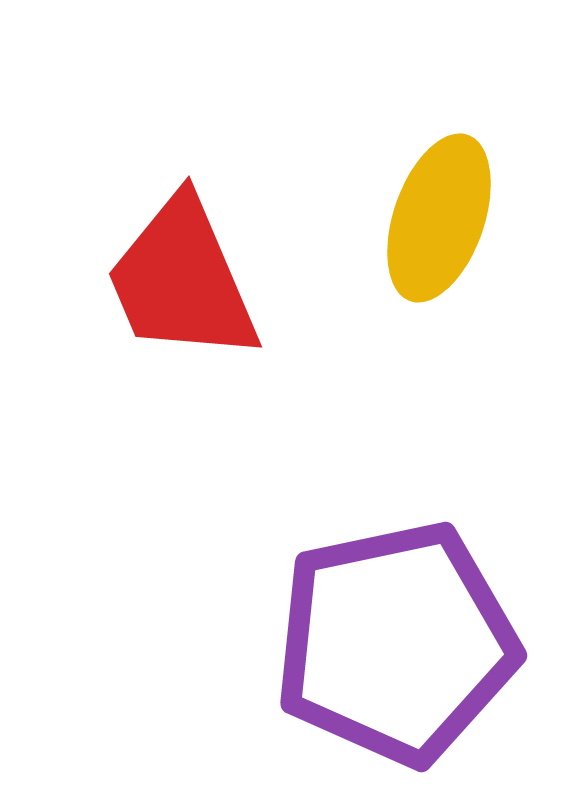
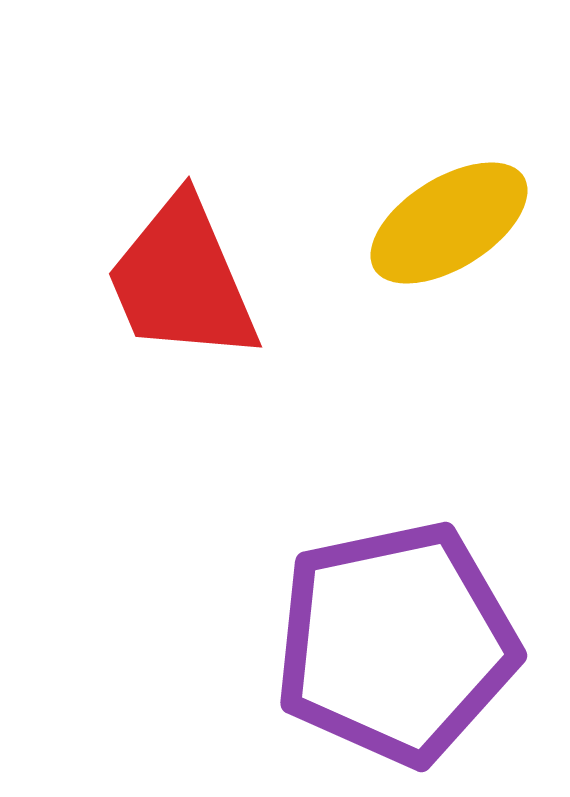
yellow ellipse: moved 10 px right, 5 px down; rotated 39 degrees clockwise
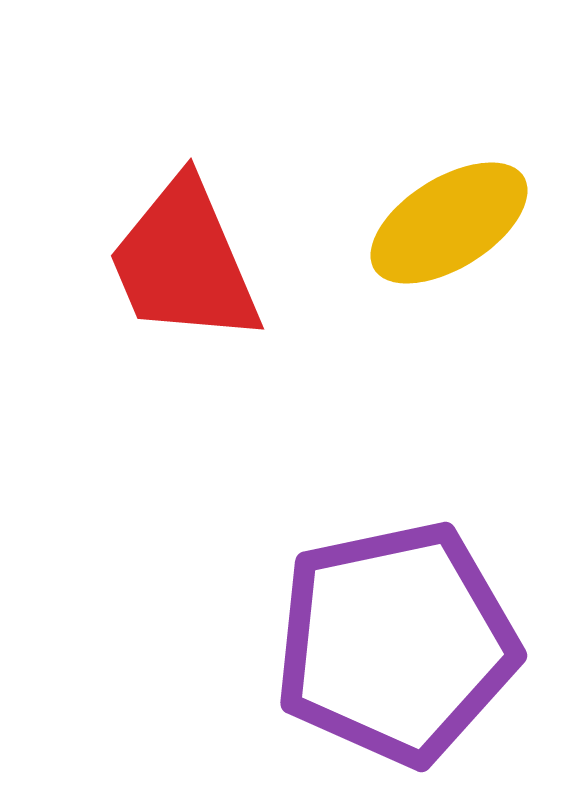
red trapezoid: moved 2 px right, 18 px up
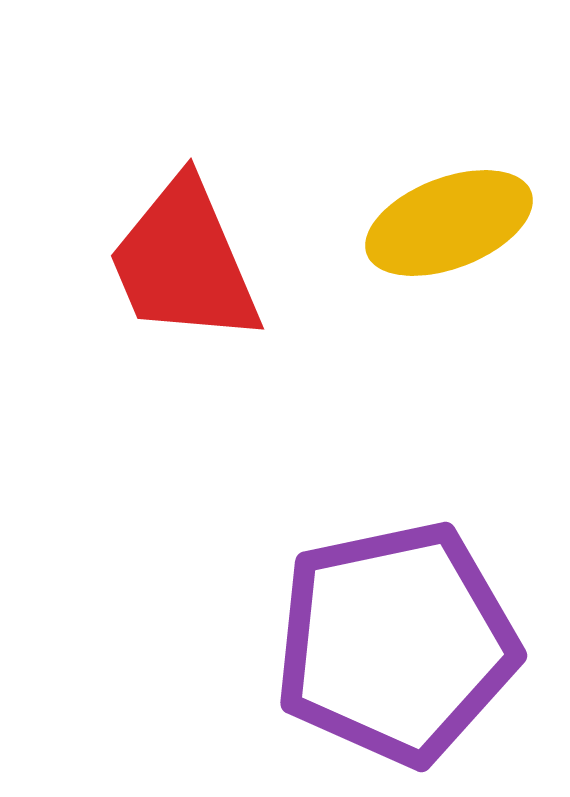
yellow ellipse: rotated 11 degrees clockwise
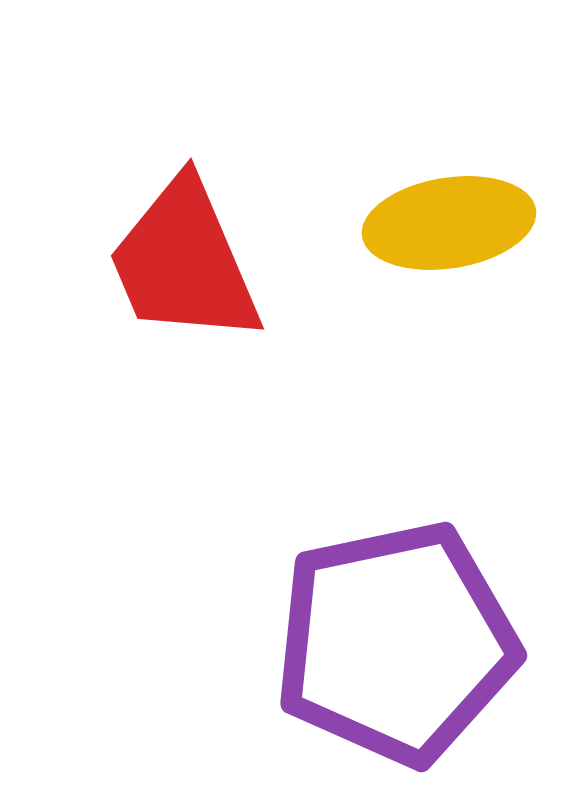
yellow ellipse: rotated 12 degrees clockwise
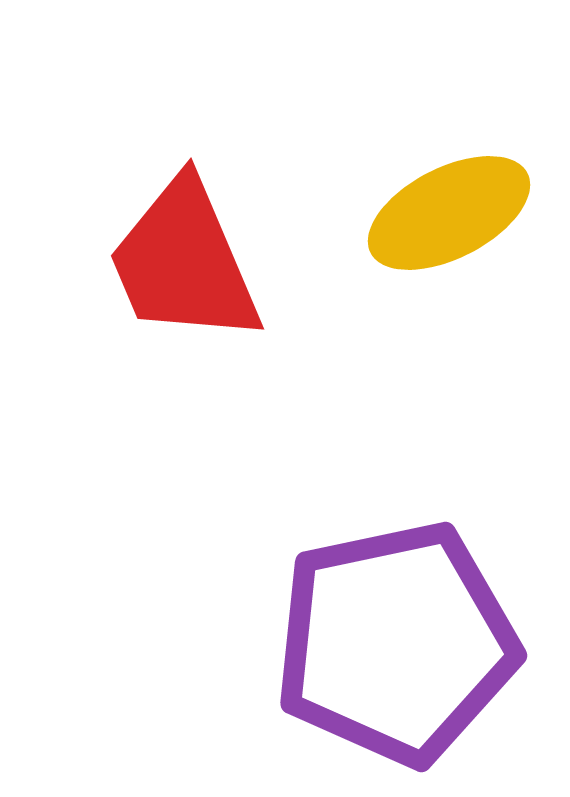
yellow ellipse: moved 10 px up; rotated 18 degrees counterclockwise
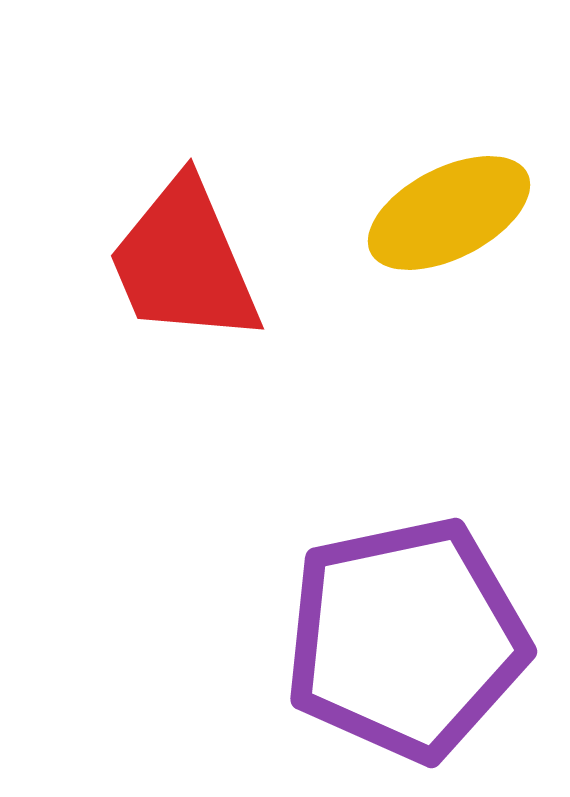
purple pentagon: moved 10 px right, 4 px up
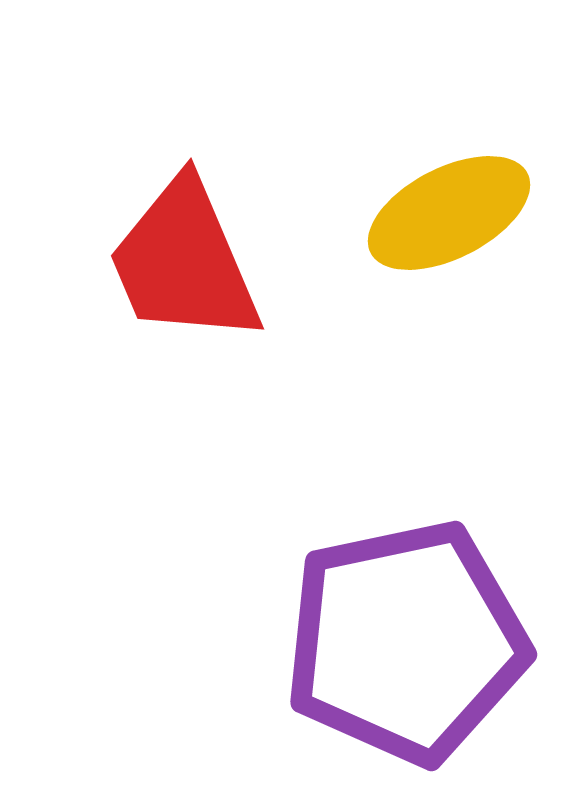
purple pentagon: moved 3 px down
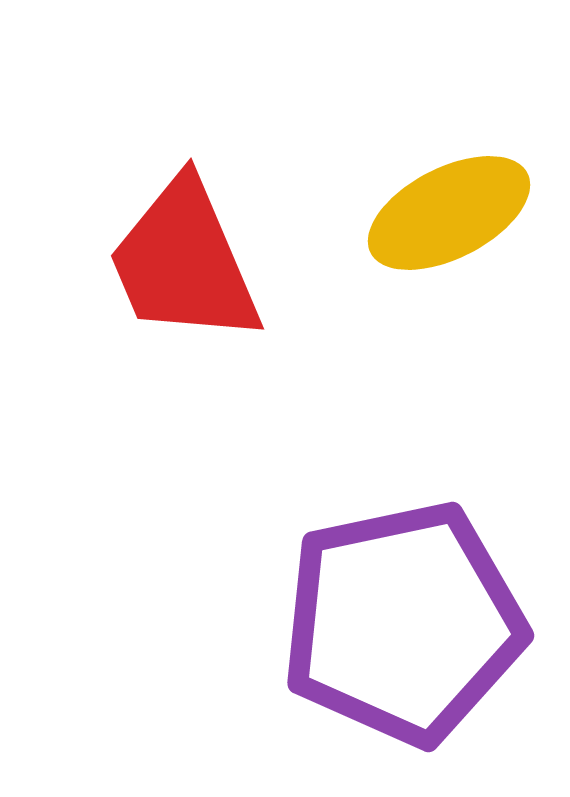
purple pentagon: moved 3 px left, 19 px up
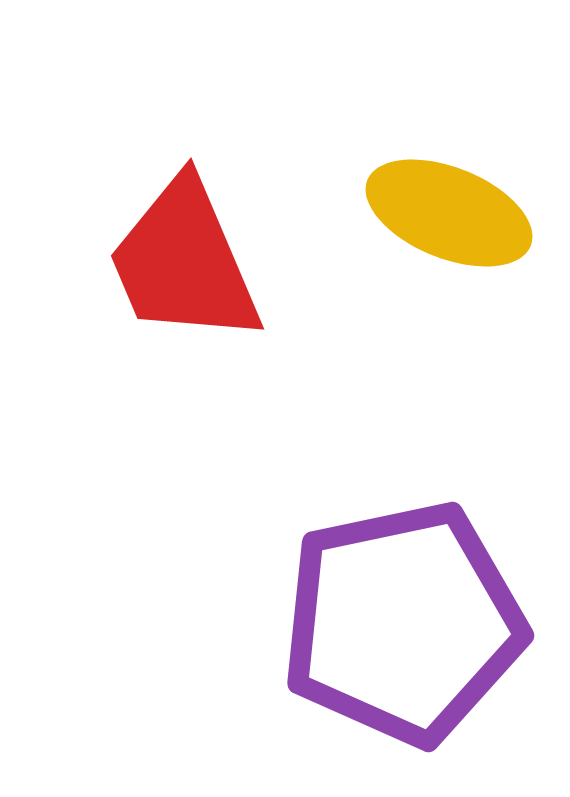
yellow ellipse: rotated 49 degrees clockwise
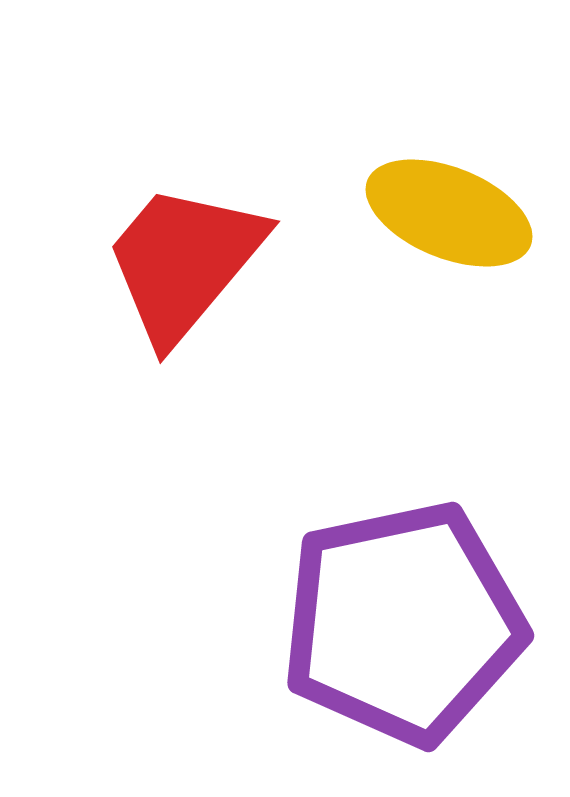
red trapezoid: rotated 63 degrees clockwise
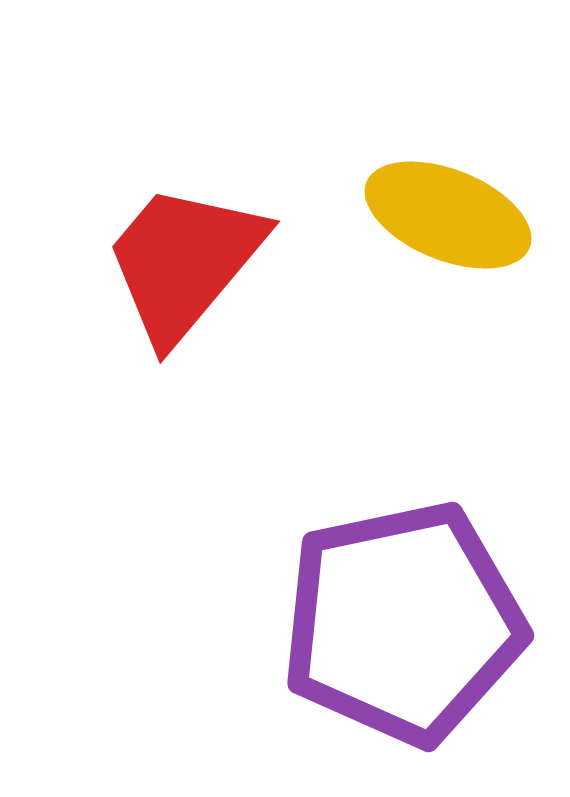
yellow ellipse: moved 1 px left, 2 px down
